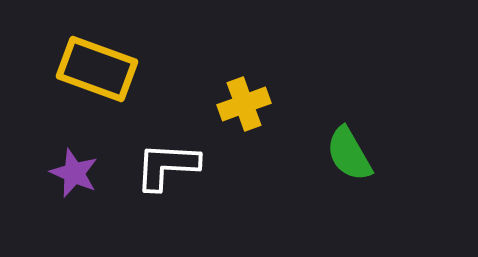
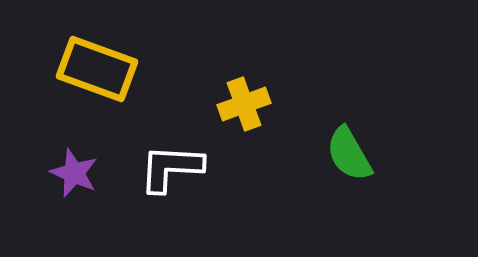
white L-shape: moved 4 px right, 2 px down
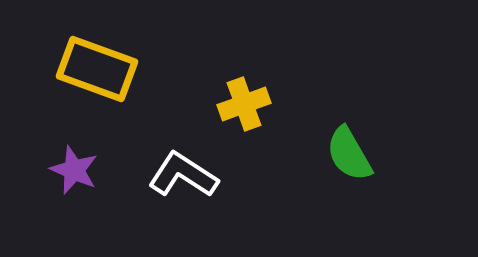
white L-shape: moved 12 px right, 7 px down; rotated 30 degrees clockwise
purple star: moved 3 px up
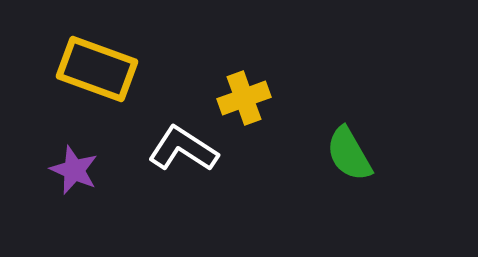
yellow cross: moved 6 px up
white L-shape: moved 26 px up
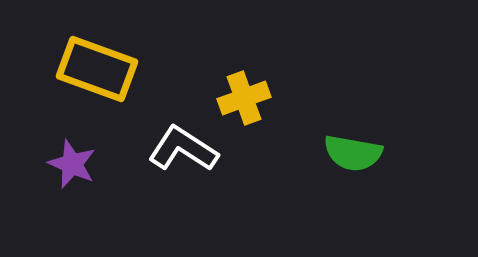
green semicircle: moved 4 px right, 1 px up; rotated 50 degrees counterclockwise
purple star: moved 2 px left, 6 px up
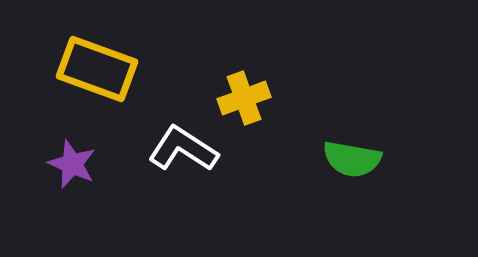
green semicircle: moved 1 px left, 6 px down
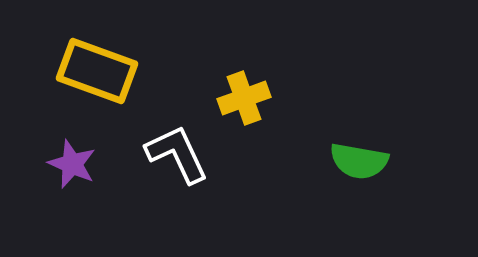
yellow rectangle: moved 2 px down
white L-shape: moved 6 px left, 5 px down; rotated 32 degrees clockwise
green semicircle: moved 7 px right, 2 px down
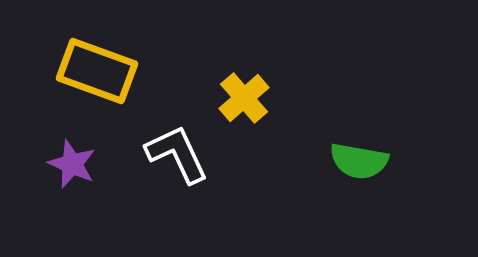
yellow cross: rotated 21 degrees counterclockwise
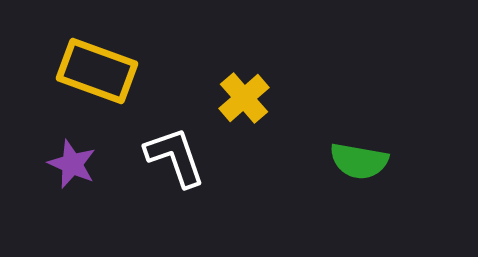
white L-shape: moved 2 px left, 3 px down; rotated 6 degrees clockwise
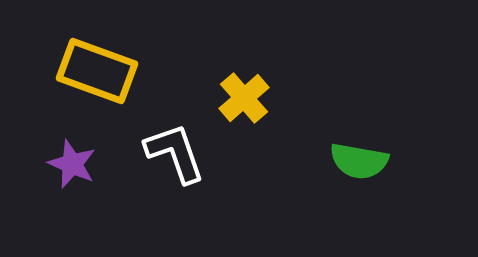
white L-shape: moved 4 px up
